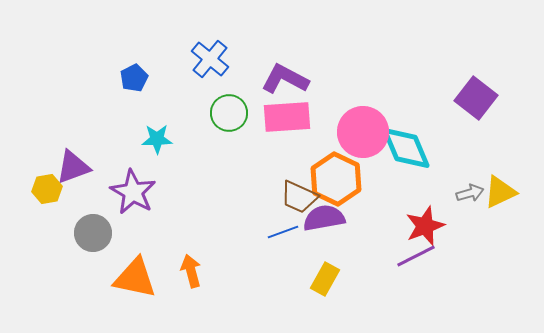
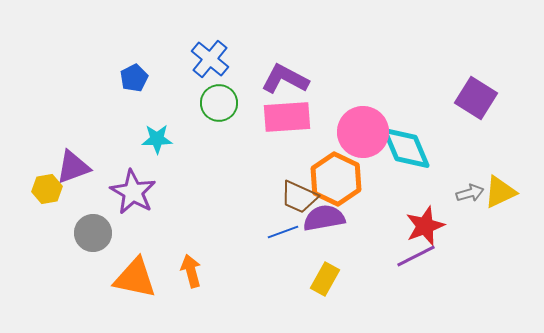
purple square: rotated 6 degrees counterclockwise
green circle: moved 10 px left, 10 px up
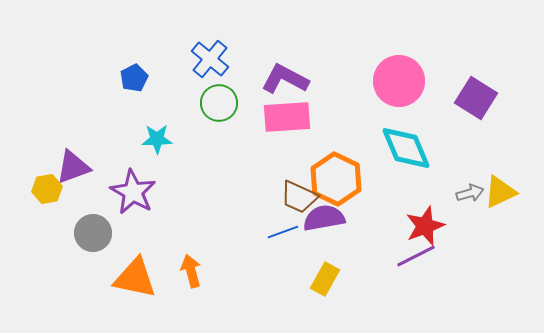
pink circle: moved 36 px right, 51 px up
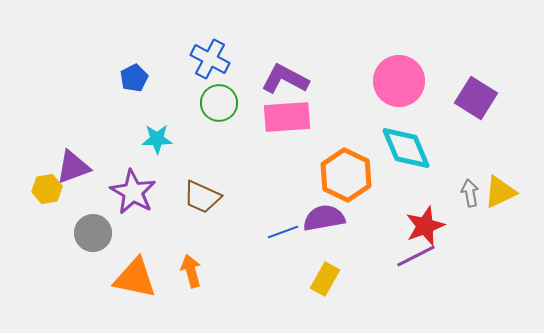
blue cross: rotated 12 degrees counterclockwise
orange hexagon: moved 10 px right, 4 px up
gray arrow: rotated 84 degrees counterclockwise
brown trapezoid: moved 97 px left
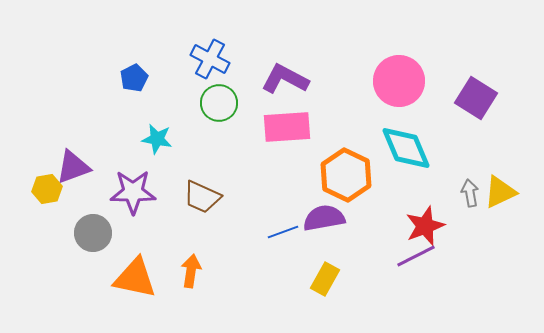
pink rectangle: moved 10 px down
cyan star: rotated 12 degrees clockwise
purple star: rotated 30 degrees counterclockwise
orange arrow: rotated 24 degrees clockwise
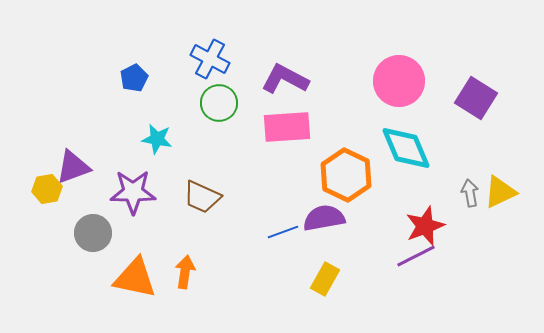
orange arrow: moved 6 px left, 1 px down
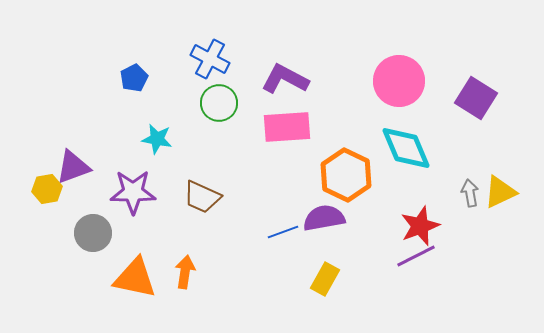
red star: moved 5 px left
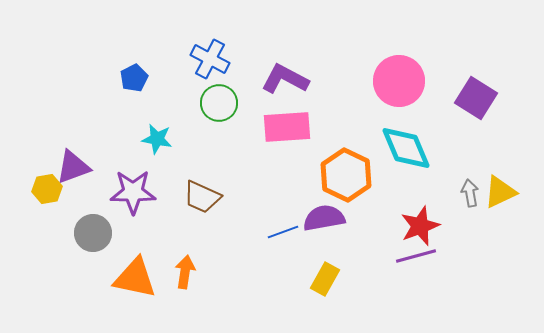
purple line: rotated 12 degrees clockwise
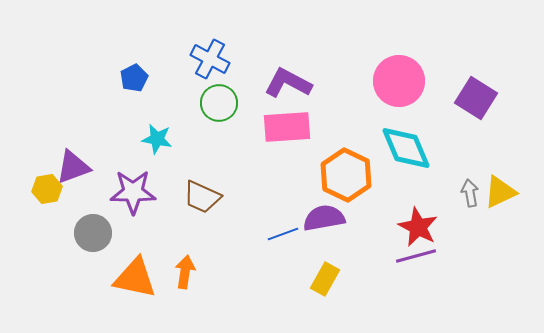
purple L-shape: moved 3 px right, 4 px down
red star: moved 2 px left, 1 px down; rotated 24 degrees counterclockwise
blue line: moved 2 px down
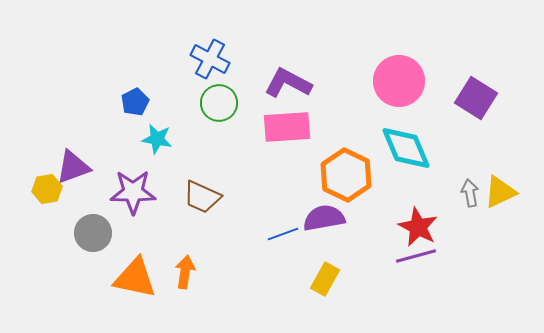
blue pentagon: moved 1 px right, 24 px down
